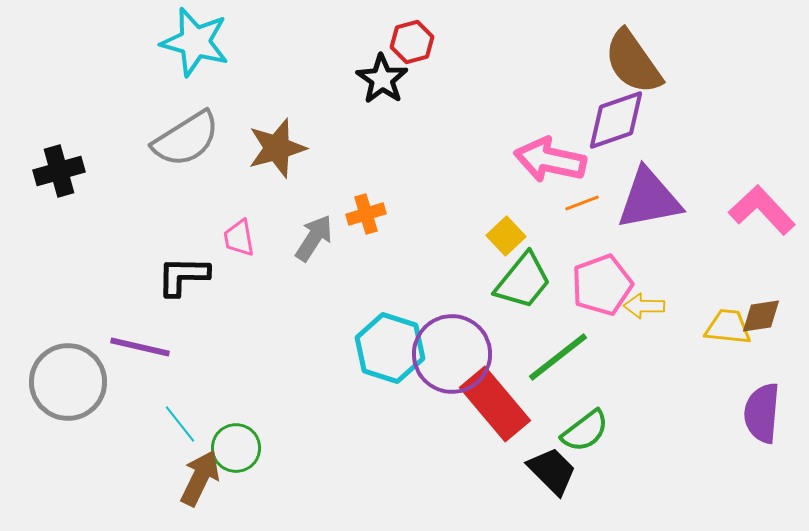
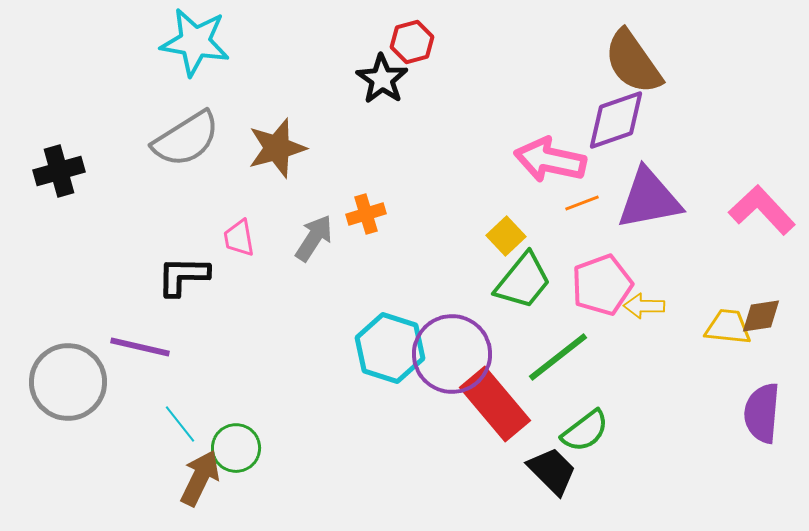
cyan star: rotated 6 degrees counterclockwise
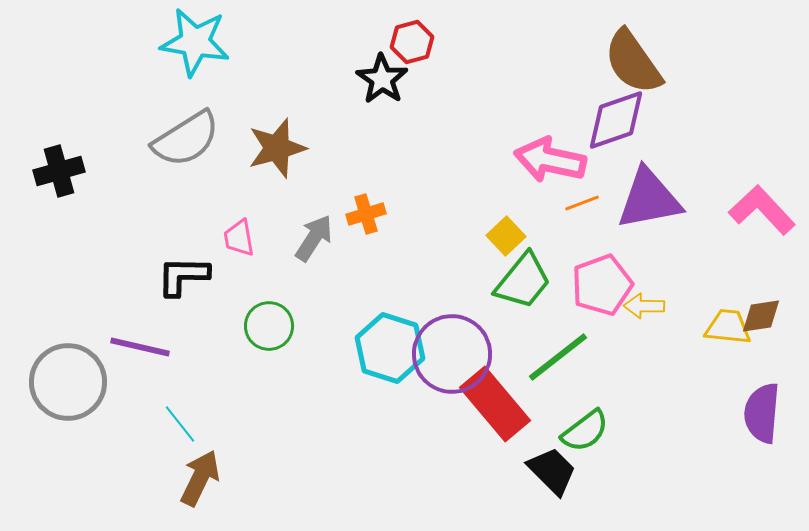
green circle: moved 33 px right, 122 px up
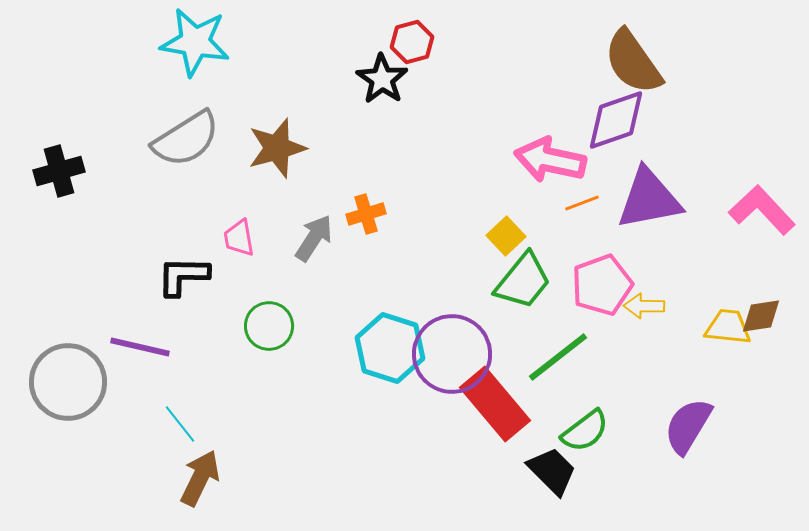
purple semicircle: moved 74 px left, 13 px down; rotated 26 degrees clockwise
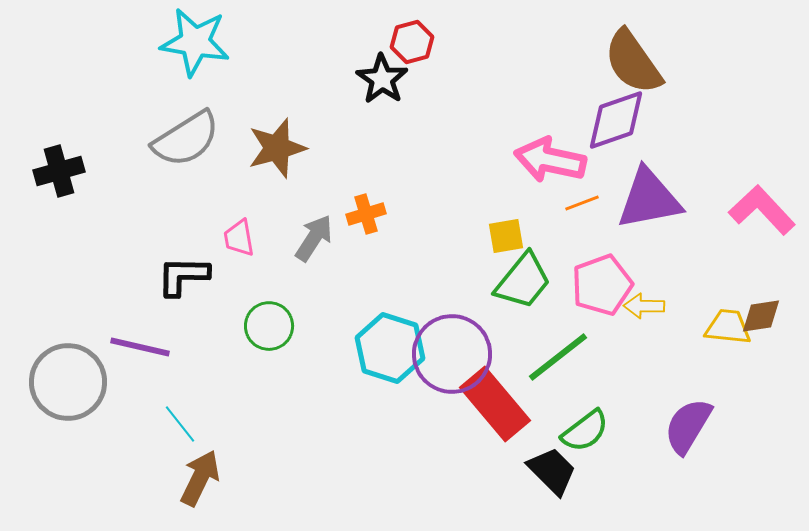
yellow square: rotated 33 degrees clockwise
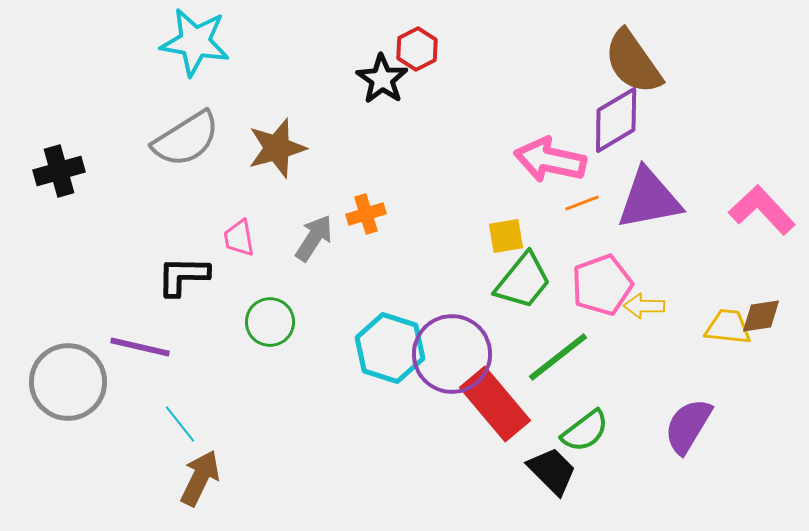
red hexagon: moved 5 px right, 7 px down; rotated 12 degrees counterclockwise
purple diamond: rotated 12 degrees counterclockwise
green circle: moved 1 px right, 4 px up
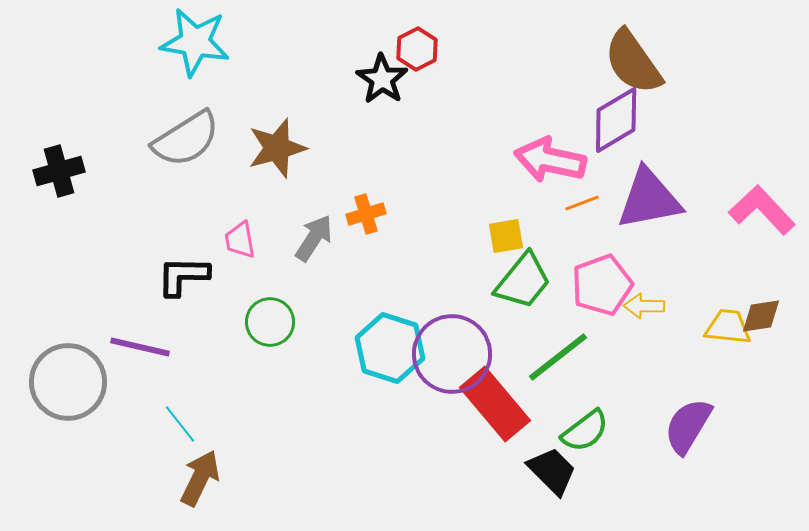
pink trapezoid: moved 1 px right, 2 px down
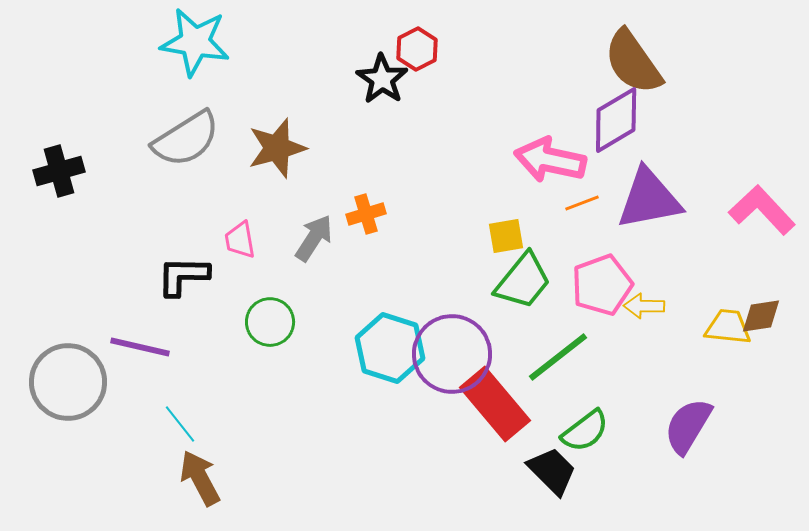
brown arrow: rotated 54 degrees counterclockwise
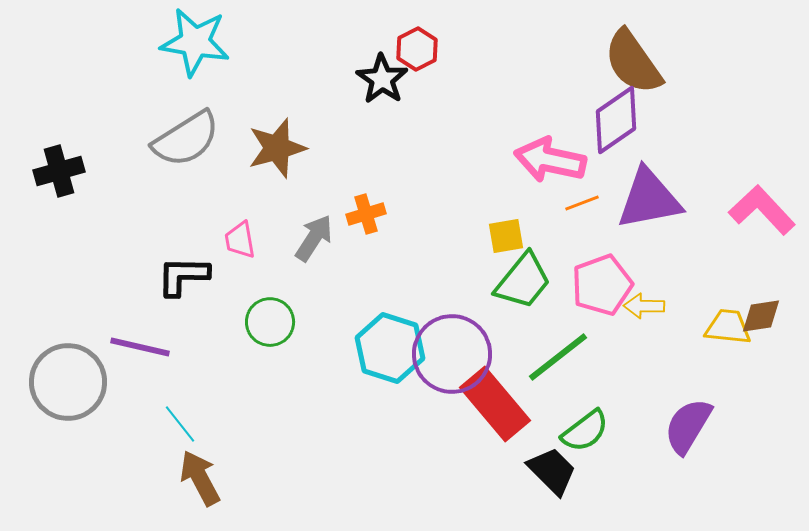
purple diamond: rotated 4 degrees counterclockwise
